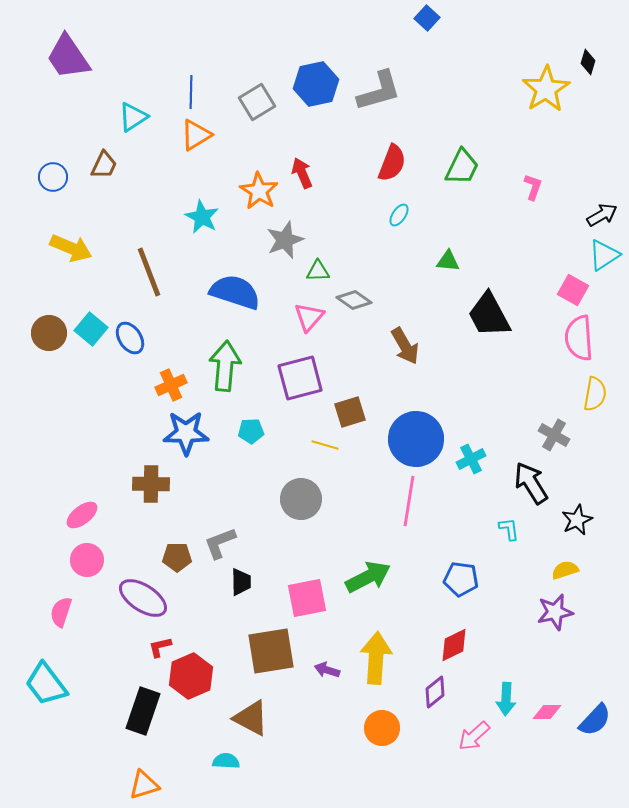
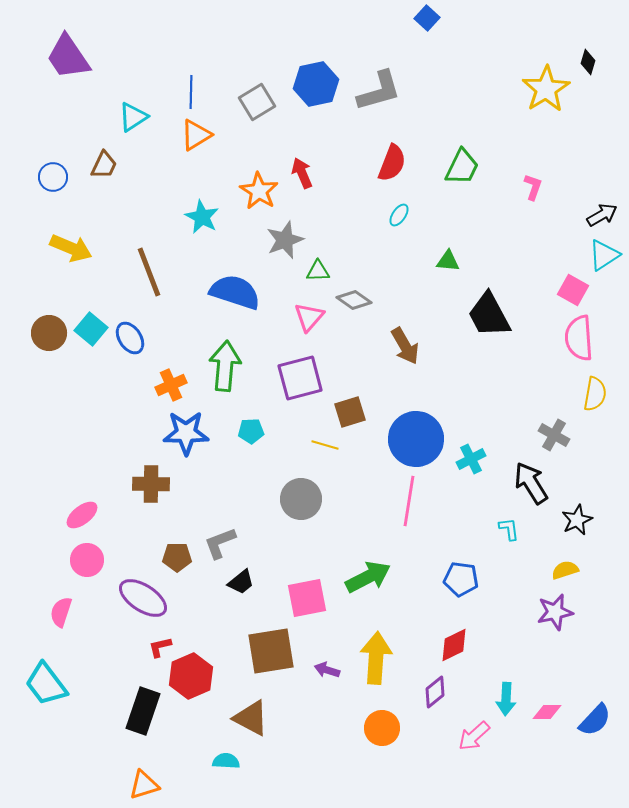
black trapezoid at (241, 582): rotated 52 degrees clockwise
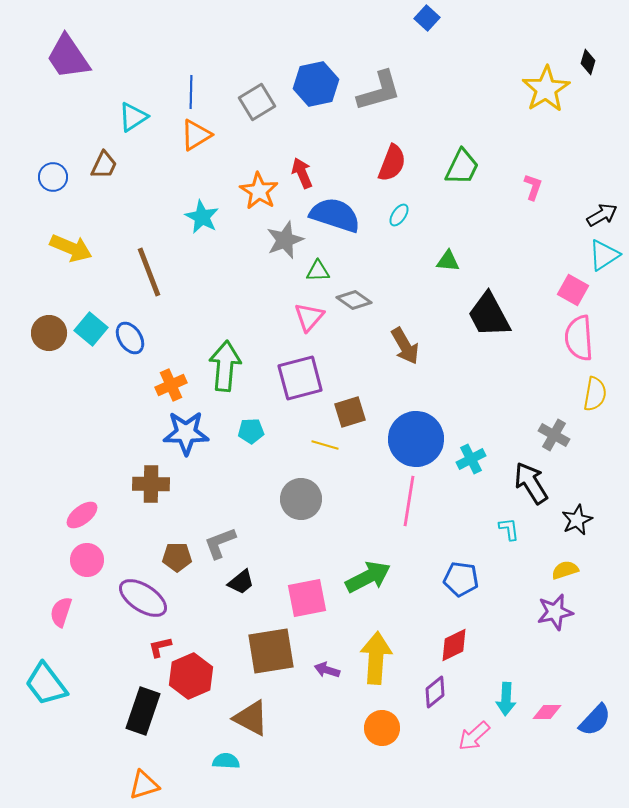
blue semicircle at (235, 292): moved 100 px right, 77 px up
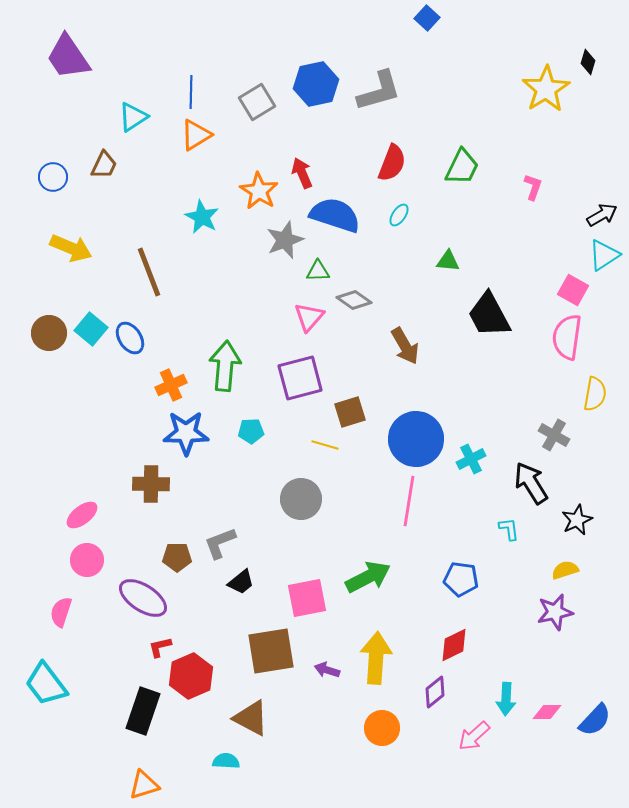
pink semicircle at (579, 338): moved 12 px left, 1 px up; rotated 12 degrees clockwise
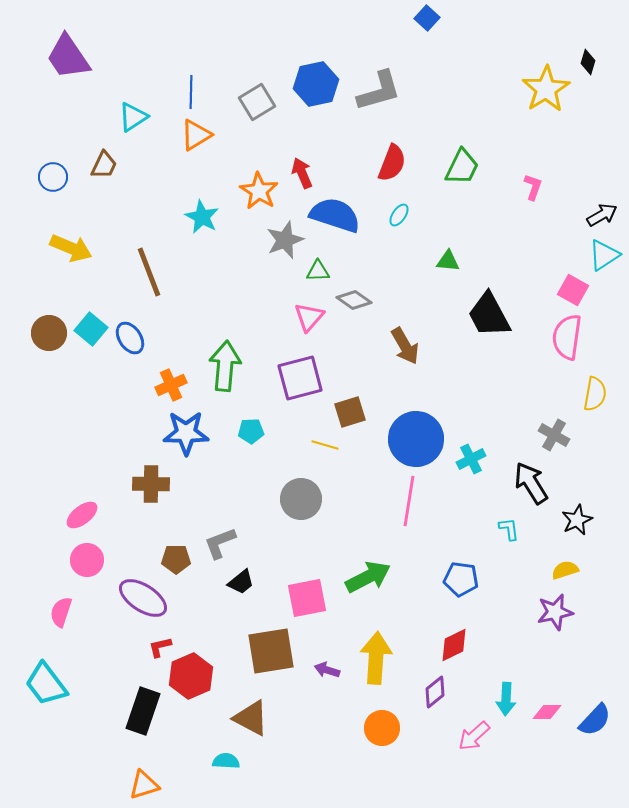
brown pentagon at (177, 557): moved 1 px left, 2 px down
